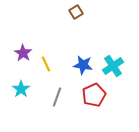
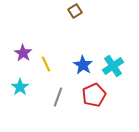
brown square: moved 1 px left, 1 px up
blue star: rotated 24 degrees clockwise
cyan star: moved 1 px left, 2 px up
gray line: moved 1 px right
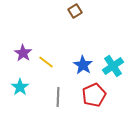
yellow line: moved 2 px up; rotated 28 degrees counterclockwise
gray line: rotated 18 degrees counterclockwise
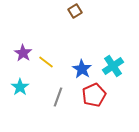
blue star: moved 1 px left, 4 px down
gray line: rotated 18 degrees clockwise
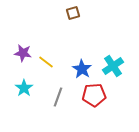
brown square: moved 2 px left, 2 px down; rotated 16 degrees clockwise
purple star: rotated 24 degrees counterclockwise
cyan star: moved 4 px right, 1 px down
red pentagon: rotated 20 degrees clockwise
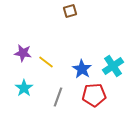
brown square: moved 3 px left, 2 px up
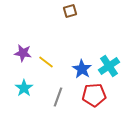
cyan cross: moved 4 px left
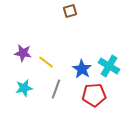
cyan cross: rotated 25 degrees counterclockwise
cyan star: rotated 24 degrees clockwise
gray line: moved 2 px left, 8 px up
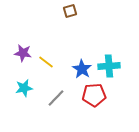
cyan cross: rotated 35 degrees counterclockwise
gray line: moved 9 px down; rotated 24 degrees clockwise
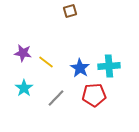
blue star: moved 2 px left, 1 px up
cyan star: rotated 24 degrees counterclockwise
